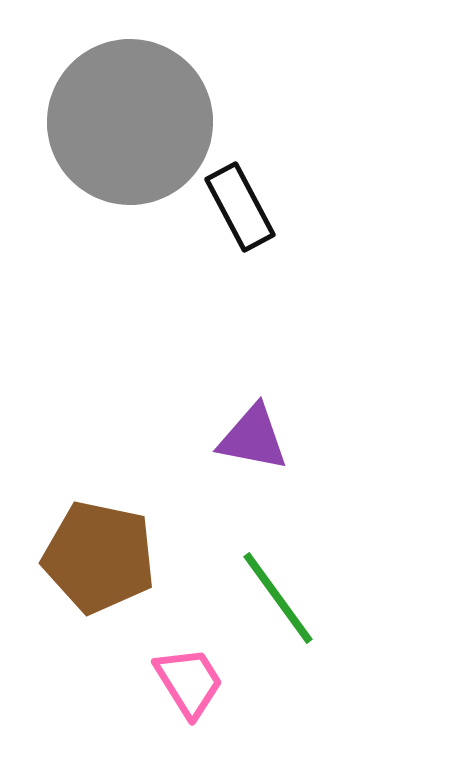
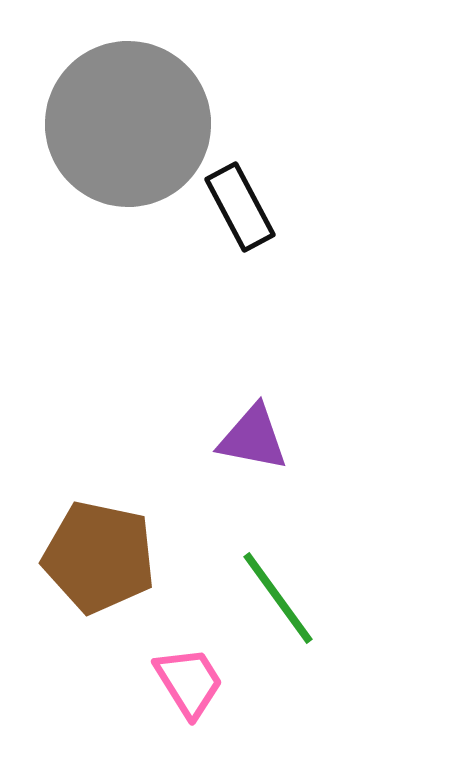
gray circle: moved 2 px left, 2 px down
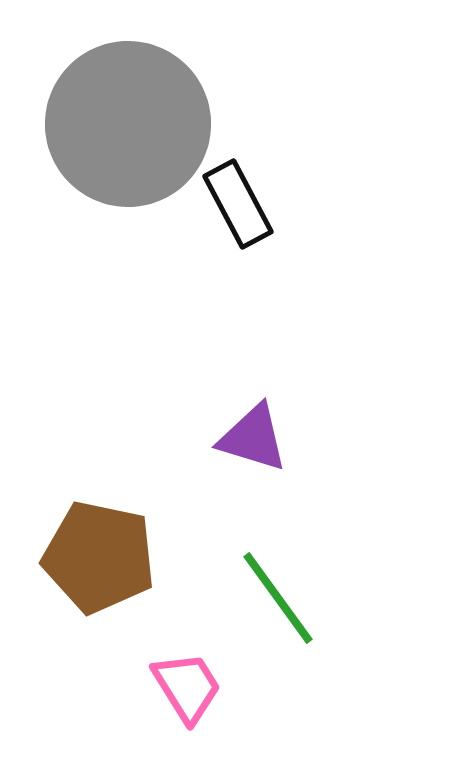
black rectangle: moved 2 px left, 3 px up
purple triangle: rotated 6 degrees clockwise
pink trapezoid: moved 2 px left, 5 px down
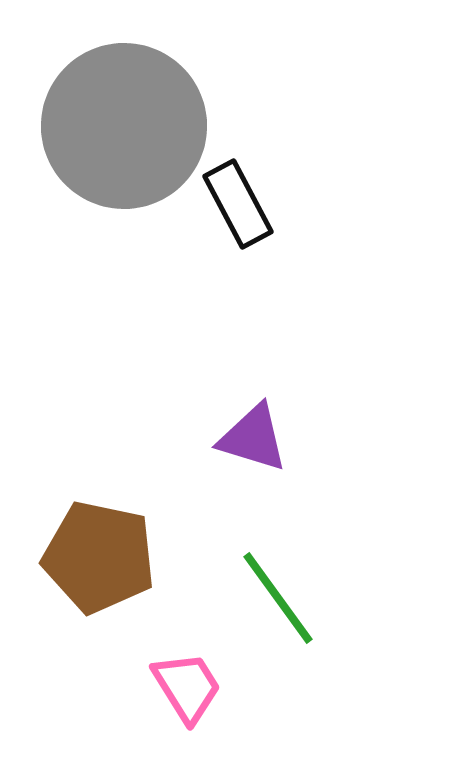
gray circle: moved 4 px left, 2 px down
